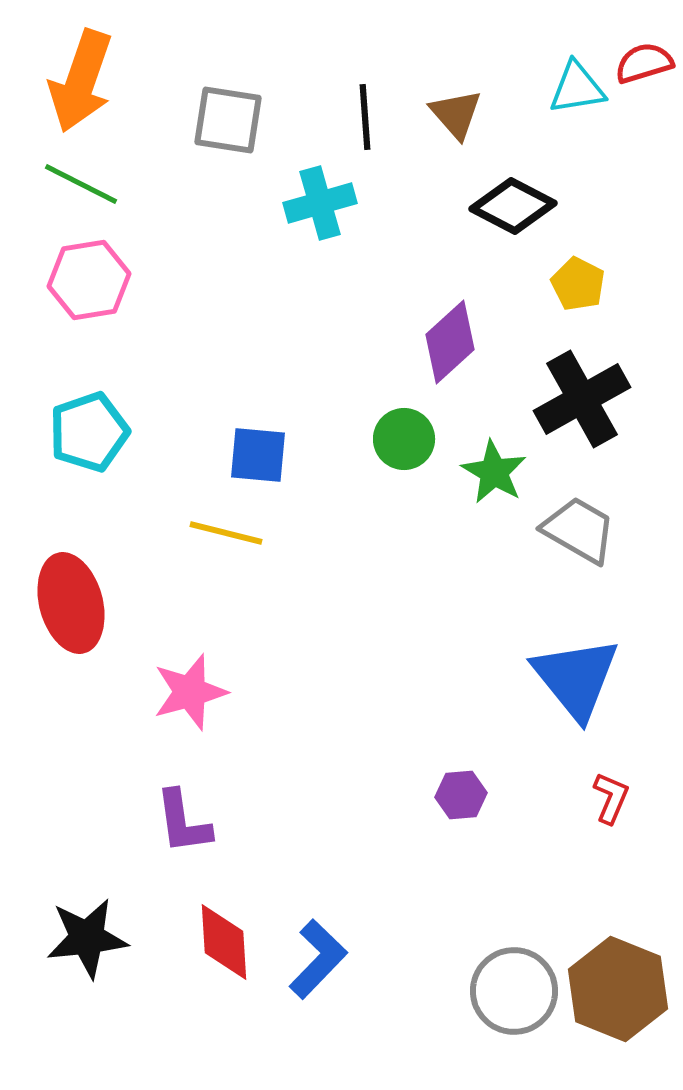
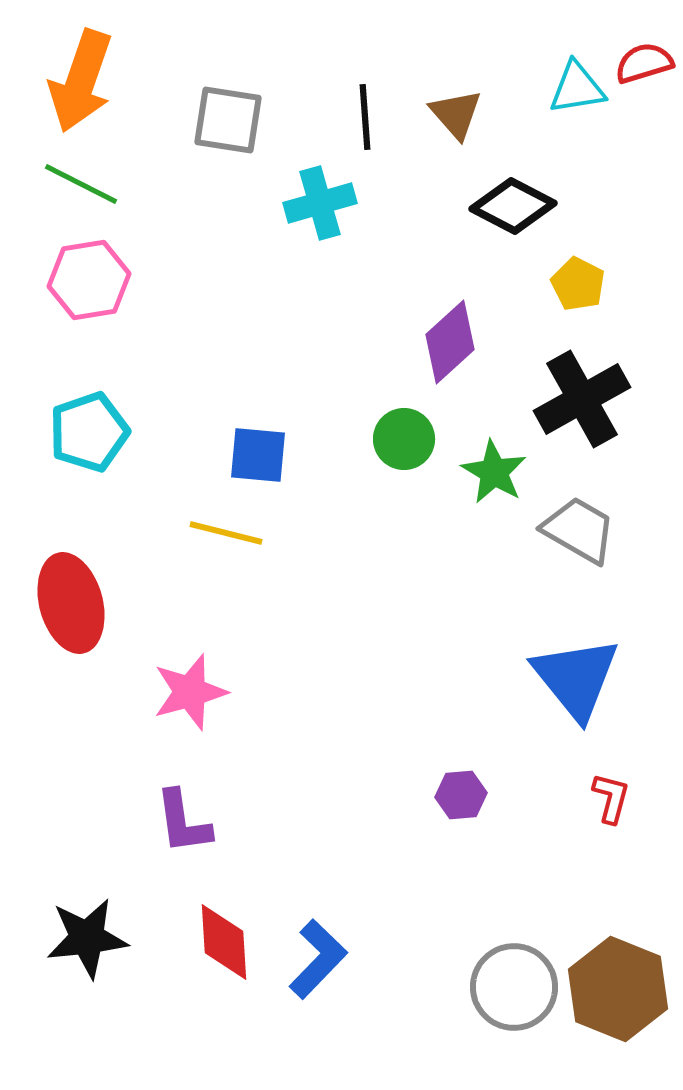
red L-shape: rotated 8 degrees counterclockwise
gray circle: moved 4 px up
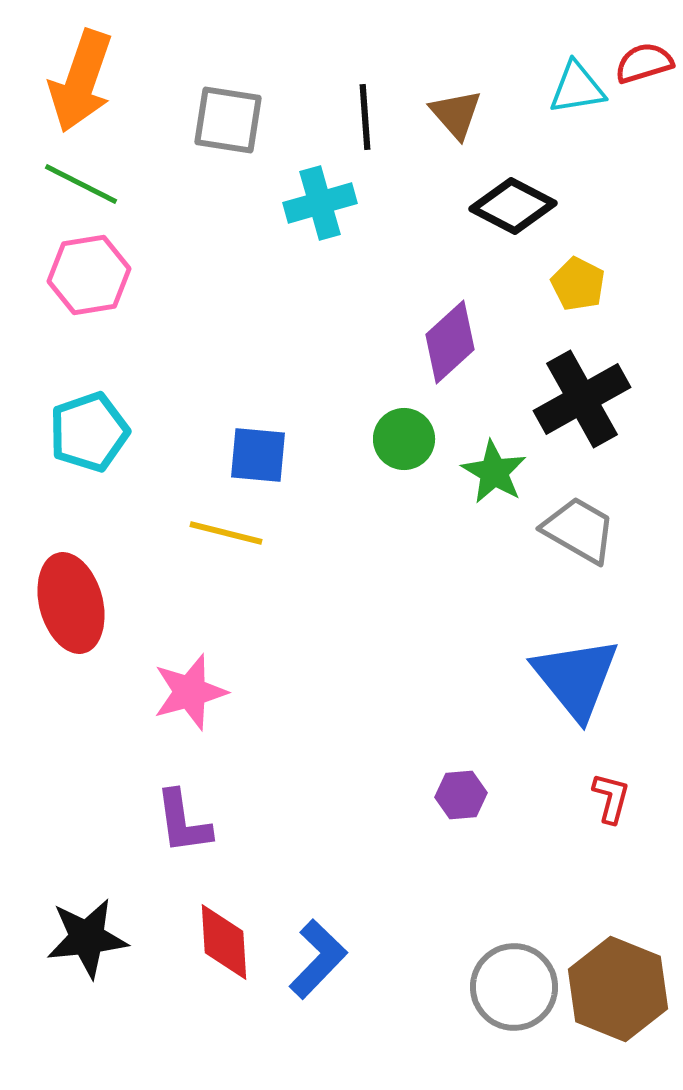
pink hexagon: moved 5 px up
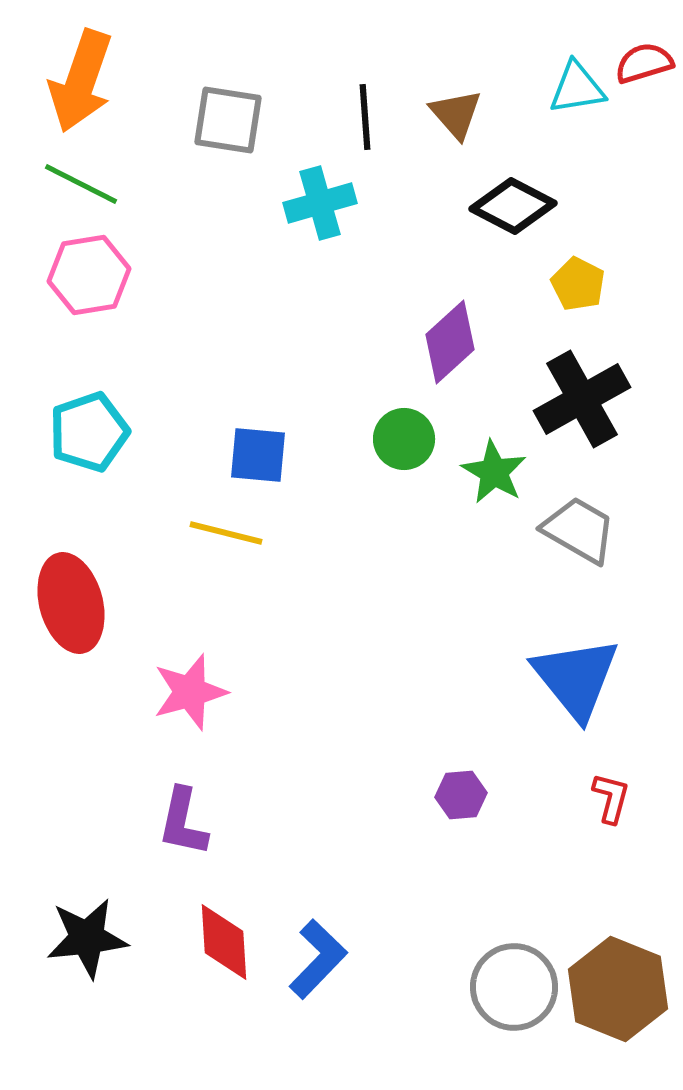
purple L-shape: rotated 20 degrees clockwise
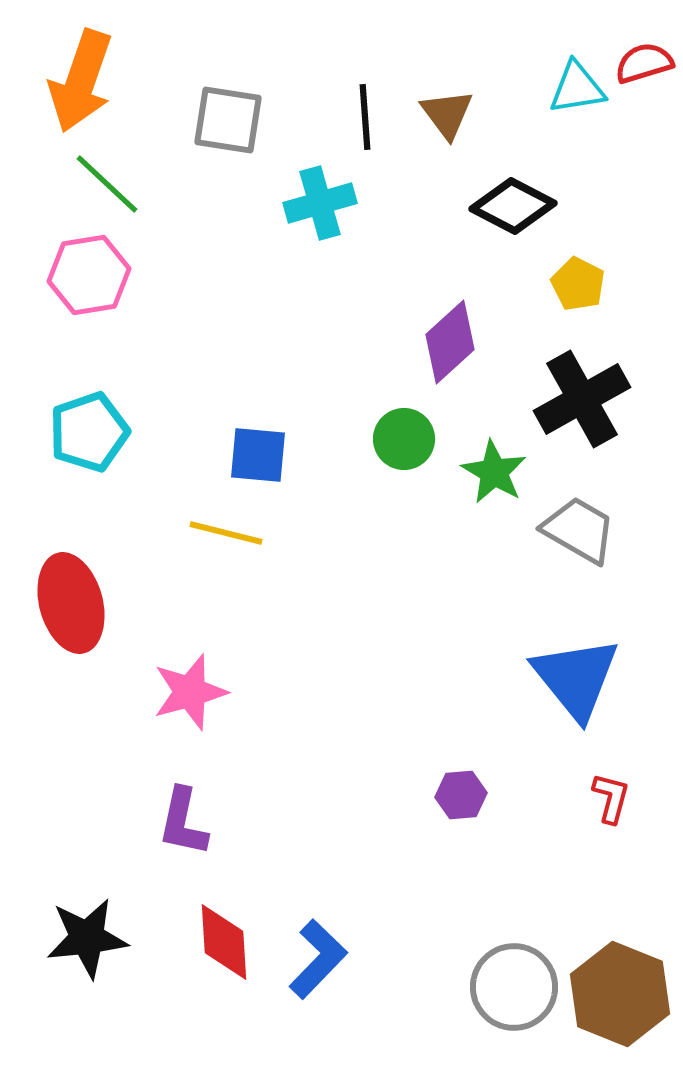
brown triangle: moved 9 px left; rotated 4 degrees clockwise
green line: moved 26 px right; rotated 16 degrees clockwise
brown hexagon: moved 2 px right, 5 px down
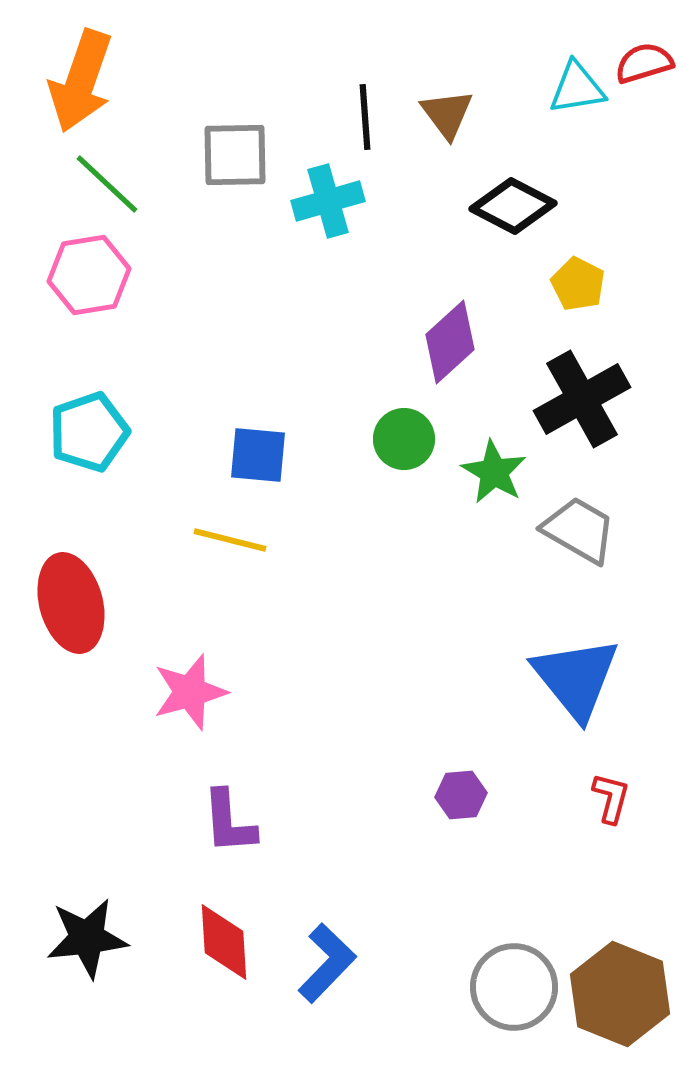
gray square: moved 7 px right, 35 px down; rotated 10 degrees counterclockwise
cyan cross: moved 8 px right, 2 px up
yellow line: moved 4 px right, 7 px down
purple L-shape: moved 46 px right; rotated 16 degrees counterclockwise
blue L-shape: moved 9 px right, 4 px down
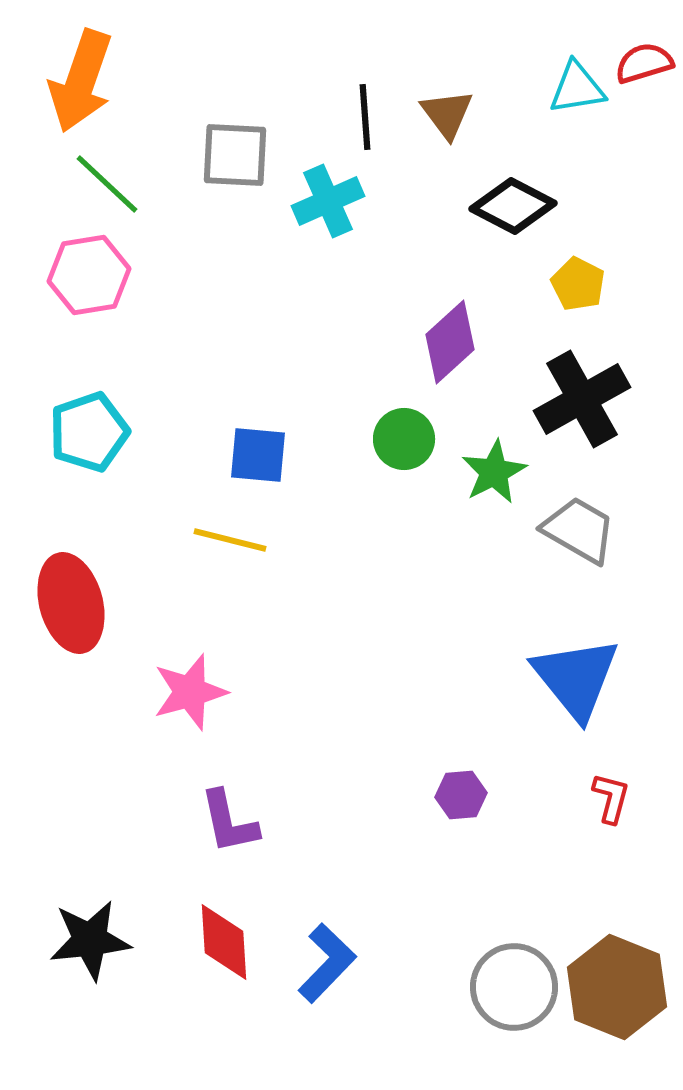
gray square: rotated 4 degrees clockwise
cyan cross: rotated 8 degrees counterclockwise
green star: rotated 14 degrees clockwise
purple L-shape: rotated 8 degrees counterclockwise
black star: moved 3 px right, 2 px down
brown hexagon: moved 3 px left, 7 px up
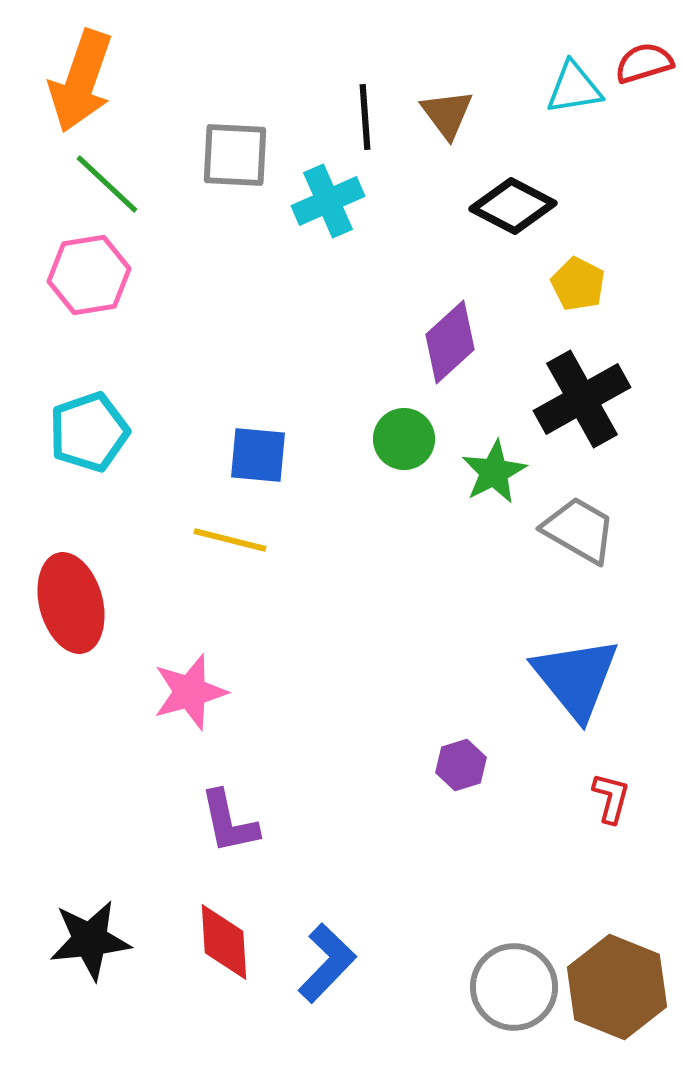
cyan triangle: moved 3 px left
purple hexagon: moved 30 px up; rotated 12 degrees counterclockwise
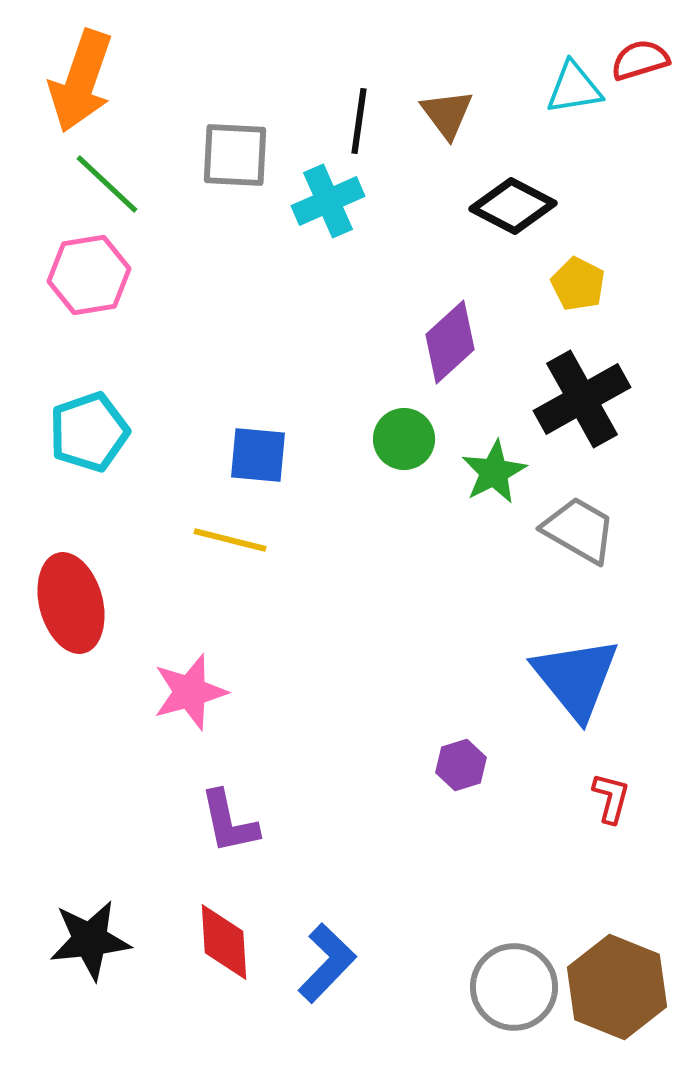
red semicircle: moved 4 px left, 3 px up
black line: moved 6 px left, 4 px down; rotated 12 degrees clockwise
